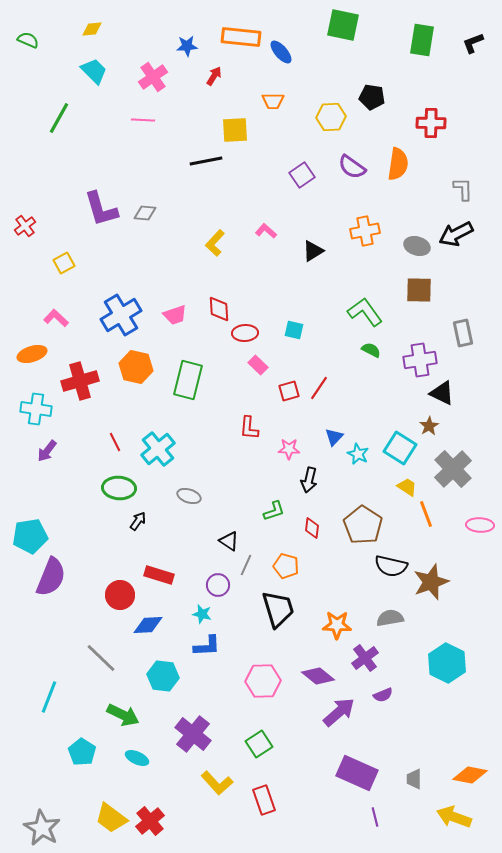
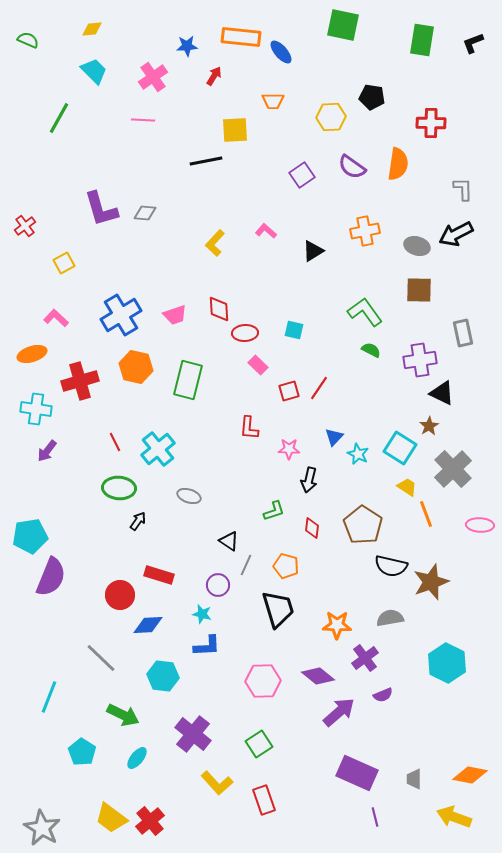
cyan ellipse at (137, 758): rotated 75 degrees counterclockwise
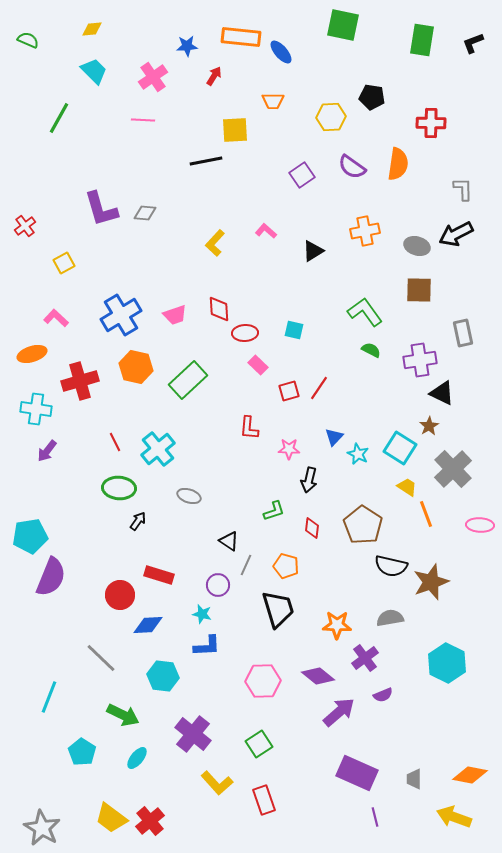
green rectangle at (188, 380): rotated 33 degrees clockwise
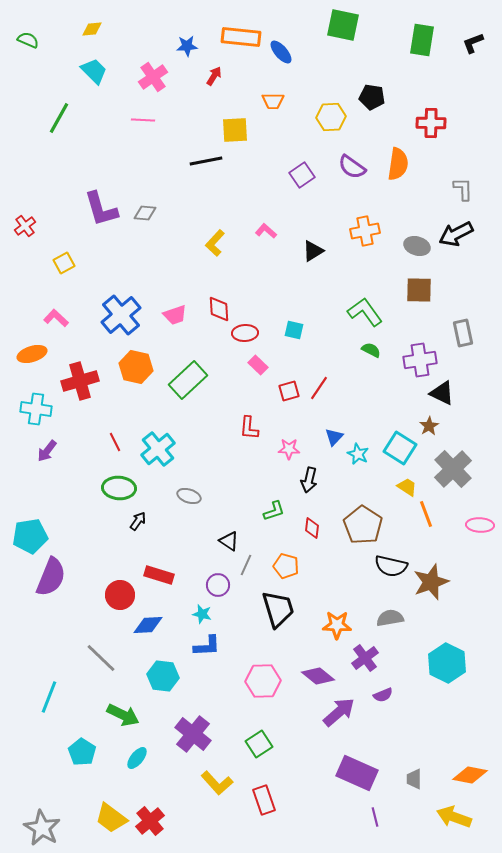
blue cross at (121, 315): rotated 9 degrees counterclockwise
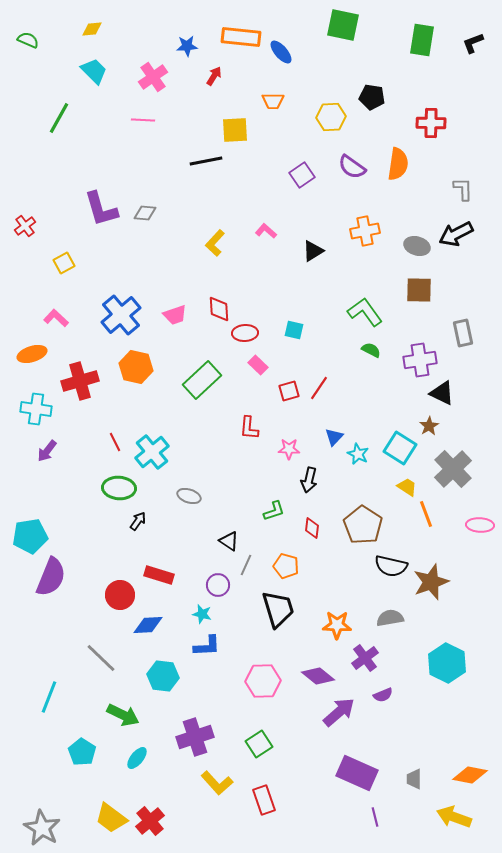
green rectangle at (188, 380): moved 14 px right
cyan cross at (158, 449): moved 6 px left, 3 px down
purple cross at (193, 734): moved 2 px right, 3 px down; rotated 33 degrees clockwise
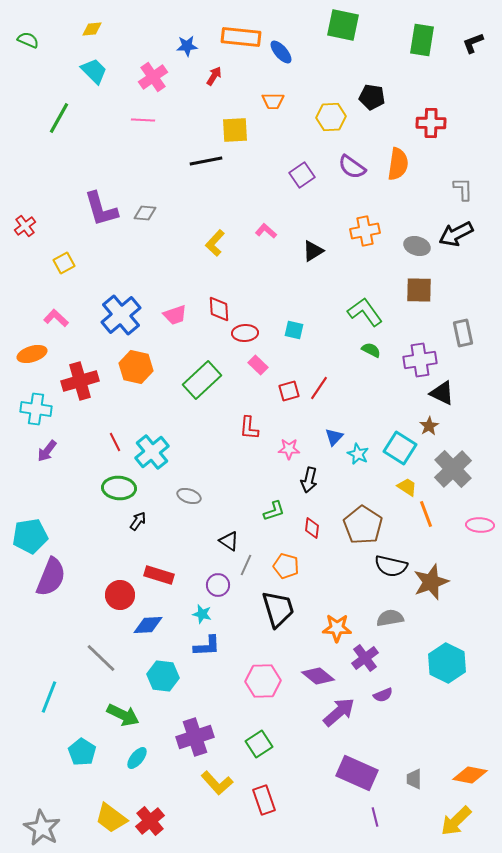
orange star at (337, 625): moved 3 px down
yellow arrow at (454, 817): moved 2 px right, 4 px down; rotated 64 degrees counterclockwise
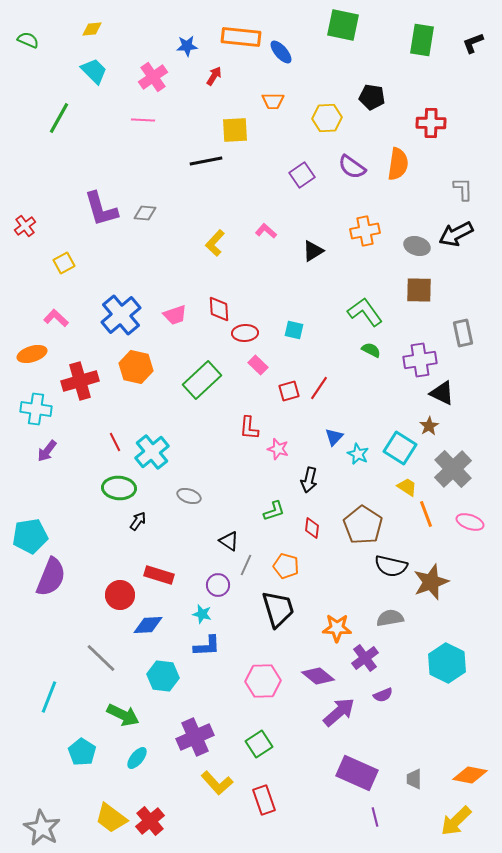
yellow hexagon at (331, 117): moved 4 px left, 1 px down
pink star at (289, 449): moved 11 px left; rotated 15 degrees clockwise
pink ellipse at (480, 525): moved 10 px left, 3 px up; rotated 16 degrees clockwise
purple cross at (195, 737): rotated 6 degrees counterclockwise
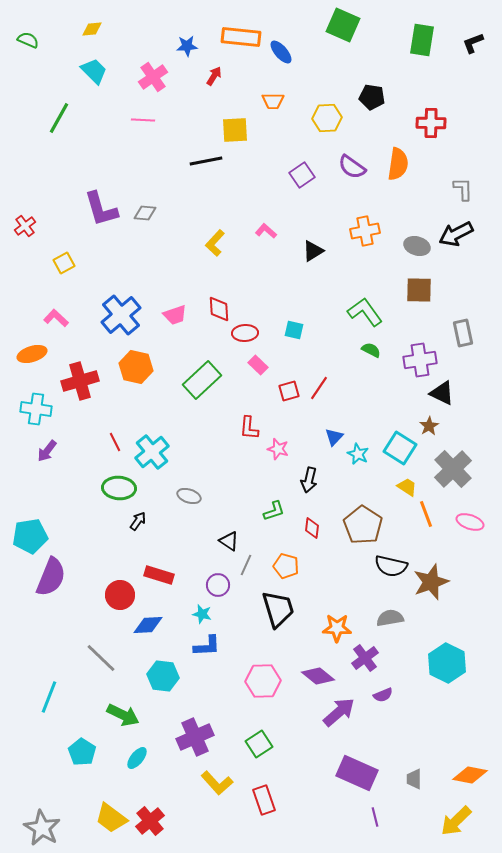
green square at (343, 25): rotated 12 degrees clockwise
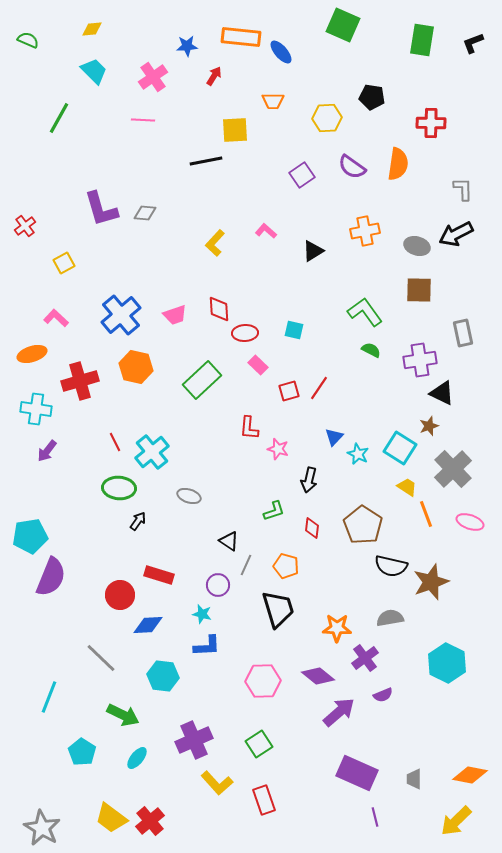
brown star at (429, 426): rotated 12 degrees clockwise
purple cross at (195, 737): moved 1 px left, 3 px down
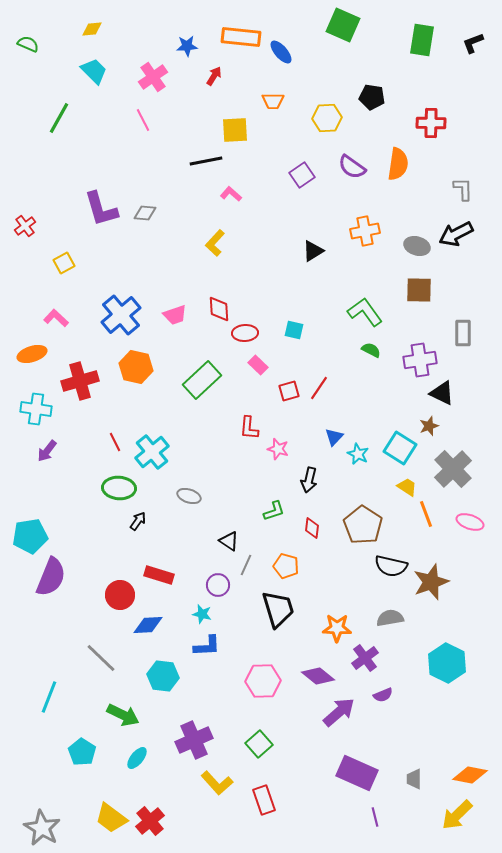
green semicircle at (28, 40): moved 4 px down
pink line at (143, 120): rotated 60 degrees clockwise
pink L-shape at (266, 231): moved 35 px left, 37 px up
gray rectangle at (463, 333): rotated 12 degrees clockwise
green square at (259, 744): rotated 8 degrees counterclockwise
yellow arrow at (456, 821): moved 1 px right, 6 px up
